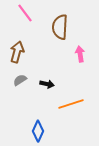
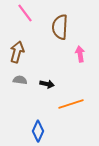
gray semicircle: rotated 40 degrees clockwise
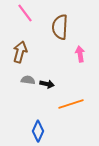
brown arrow: moved 3 px right
gray semicircle: moved 8 px right
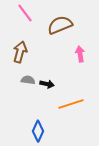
brown semicircle: moved 2 px up; rotated 65 degrees clockwise
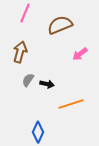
pink line: rotated 60 degrees clockwise
pink arrow: rotated 119 degrees counterclockwise
gray semicircle: rotated 64 degrees counterclockwise
blue diamond: moved 1 px down
